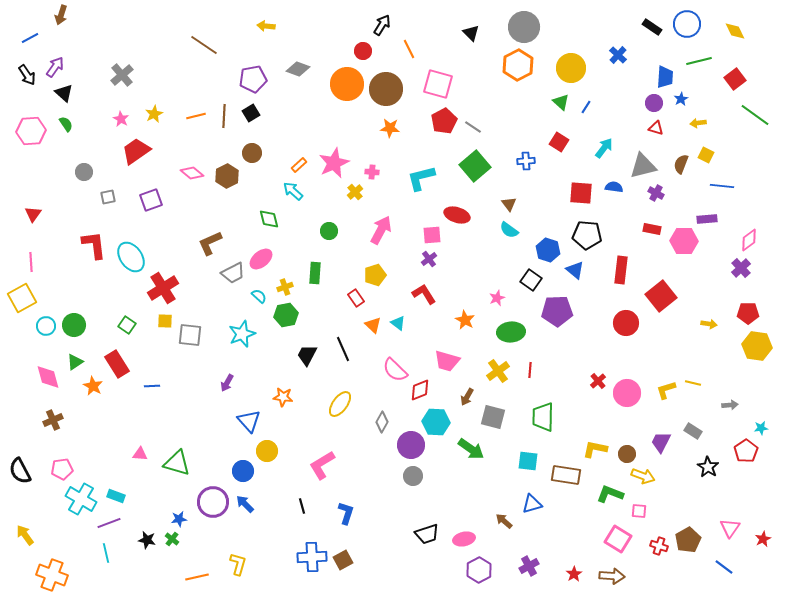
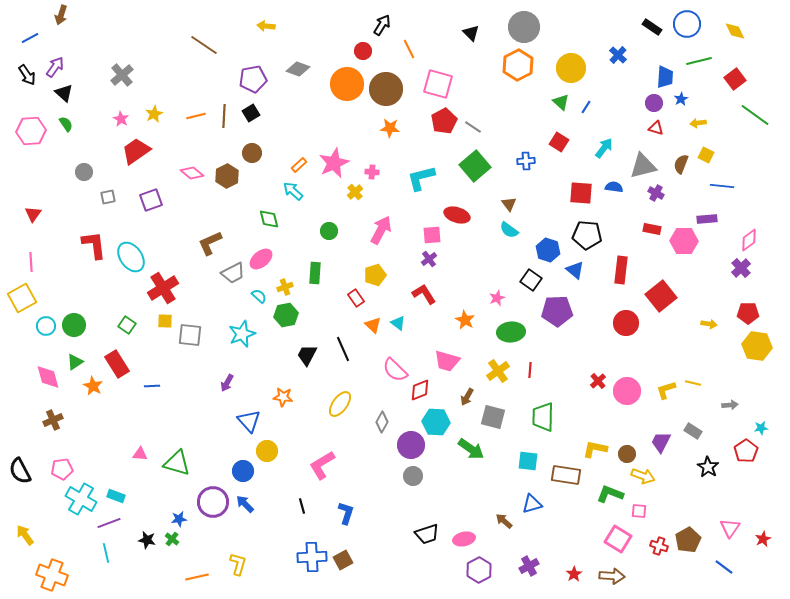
pink circle at (627, 393): moved 2 px up
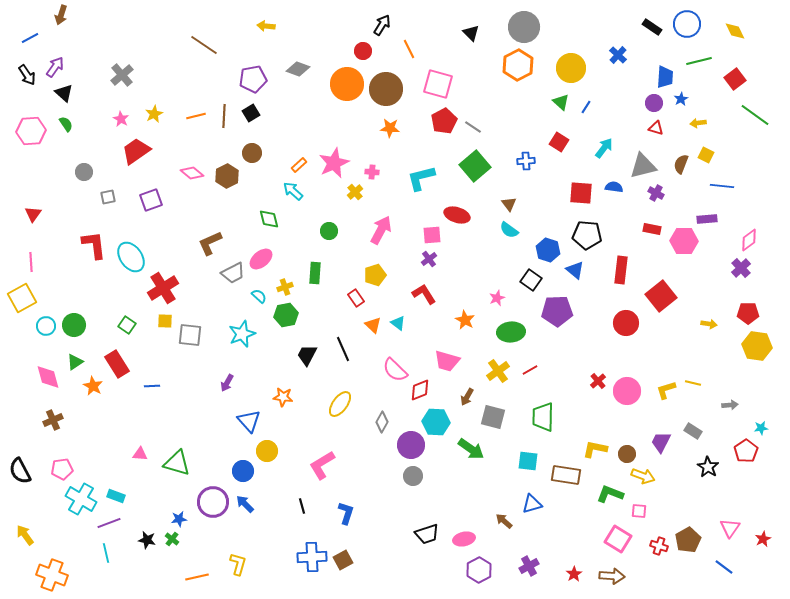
red line at (530, 370): rotated 56 degrees clockwise
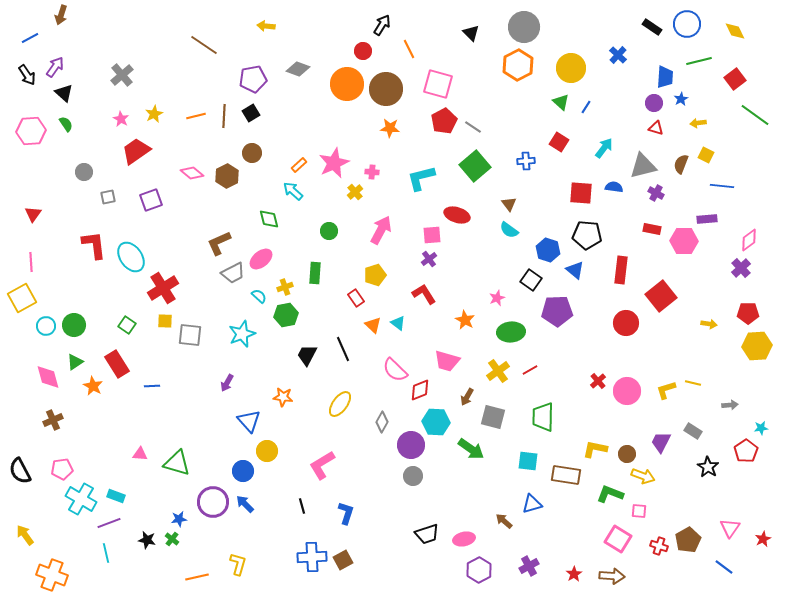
brown L-shape at (210, 243): moved 9 px right
yellow hexagon at (757, 346): rotated 12 degrees counterclockwise
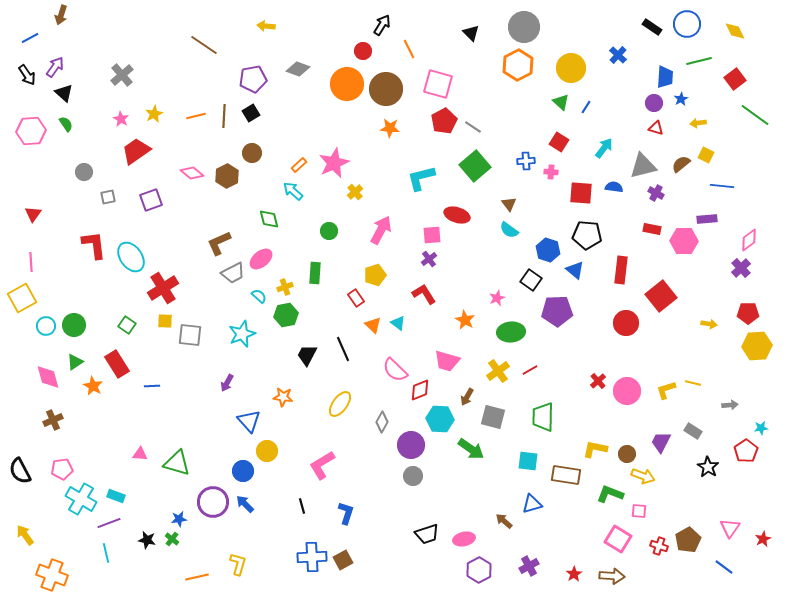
brown semicircle at (681, 164): rotated 30 degrees clockwise
pink cross at (372, 172): moved 179 px right
cyan hexagon at (436, 422): moved 4 px right, 3 px up
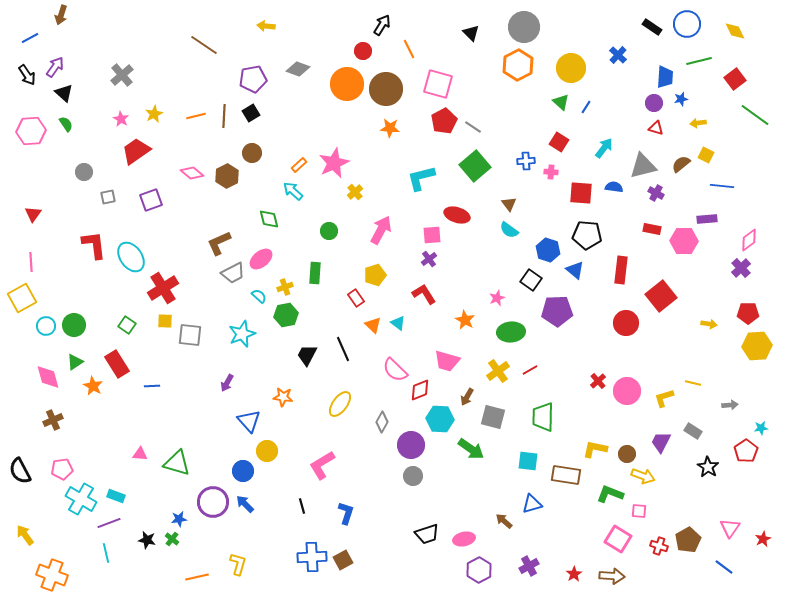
blue star at (681, 99): rotated 16 degrees clockwise
yellow L-shape at (666, 390): moved 2 px left, 8 px down
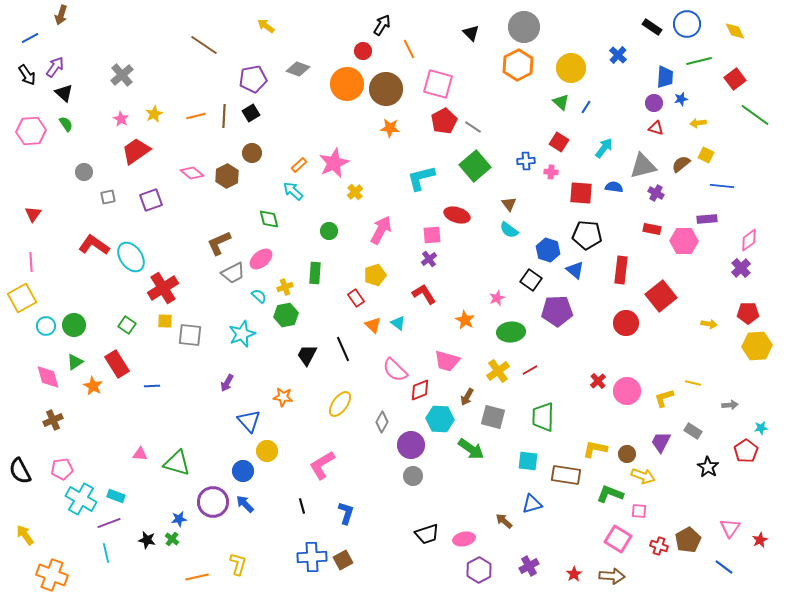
yellow arrow at (266, 26): rotated 30 degrees clockwise
red L-shape at (94, 245): rotated 48 degrees counterclockwise
red star at (763, 539): moved 3 px left, 1 px down
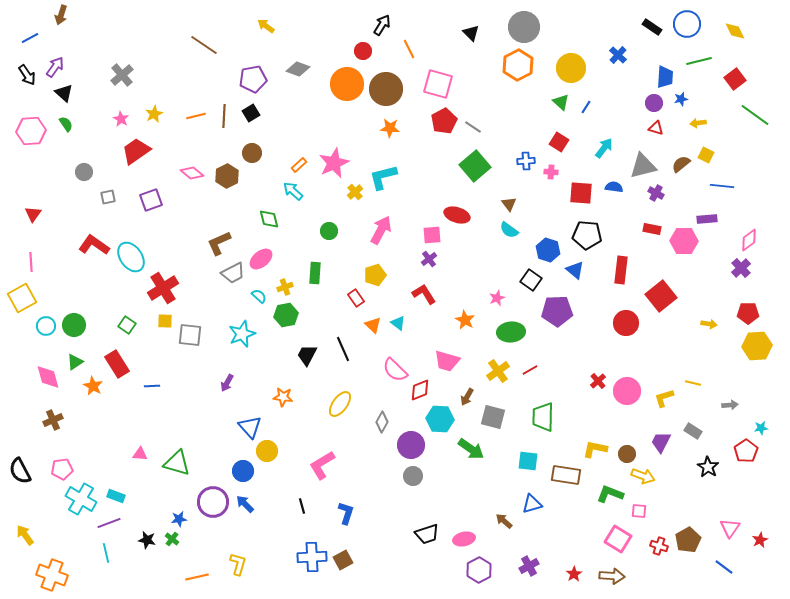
cyan L-shape at (421, 178): moved 38 px left, 1 px up
blue triangle at (249, 421): moved 1 px right, 6 px down
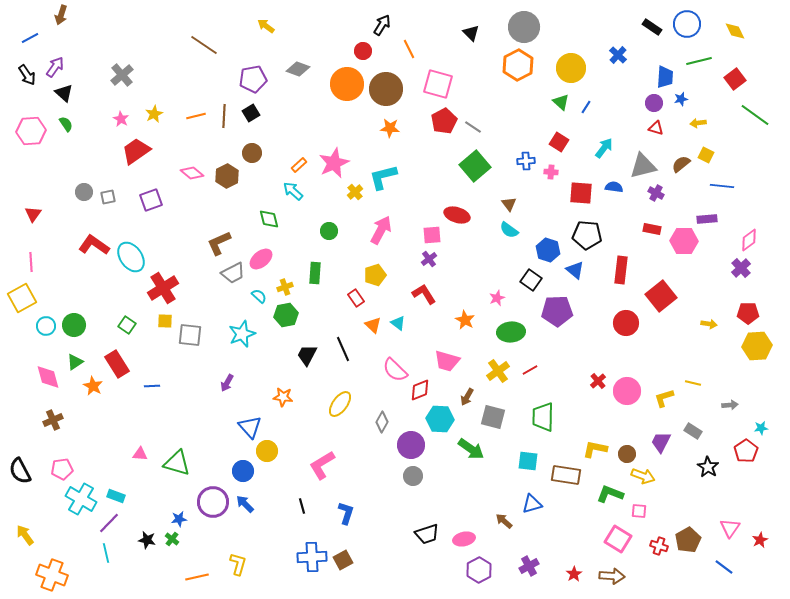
gray circle at (84, 172): moved 20 px down
purple line at (109, 523): rotated 25 degrees counterclockwise
